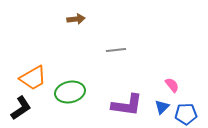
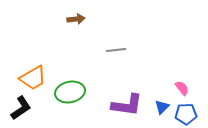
pink semicircle: moved 10 px right, 3 px down
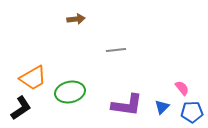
blue pentagon: moved 6 px right, 2 px up
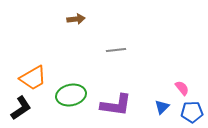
green ellipse: moved 1 px right, 3 px down
purple L-shape: moved 11 px left
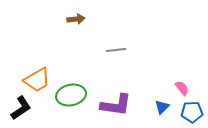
orange trapezoid: moved 4 px right, 2 px down
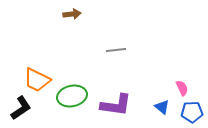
brown arrow: moved 4 px left, 5 px up
orange trapezoid: rotated 56 degrees clockwise
pink semicircle: rotated 14 degrees clockwise
green ellipse: moved 1 px right, 1 px down
blue triangle: rotated 35 degrees counterclockwise
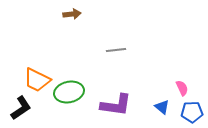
green ellipse: moved 3 px left, 4 px up
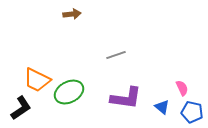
gray line: moved 5 px down; rotated 12 degrees counterclockwise
green ellipse: rotated 16 degrees counterclockwise
purple L-shape: moved 10 px right, 7 px up
blue pentagon: rotated 15 degrees clockwise
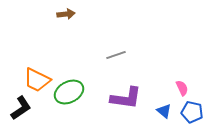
brown arrow: moved 6 px left
blue triangle: moved 2 px right, 4 px down
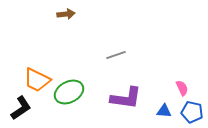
blue triangle: rotated 35 degrees counterclockwise
